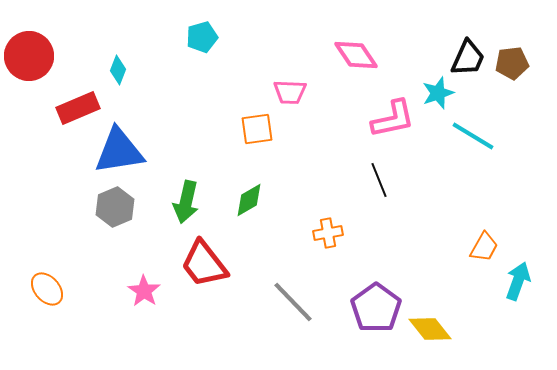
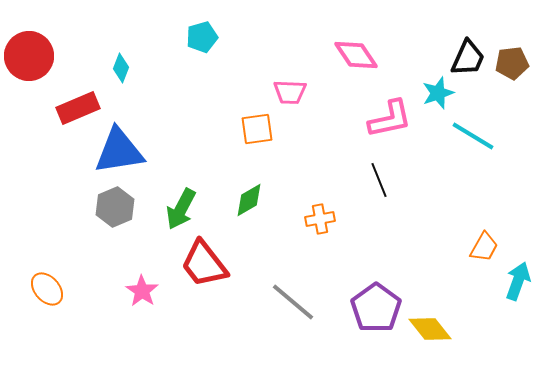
cyan diamond: moved 3 px right, 2 px up
pink L-shape: moved 3 px left
green arrow: moved 5 px left, 7 px down; rotated 15 degrees clockwise
orange cross: moved 8 px left, 14 px up
pink star: moved 2 px left
gray line: rotated 6 degrees counterclockwise
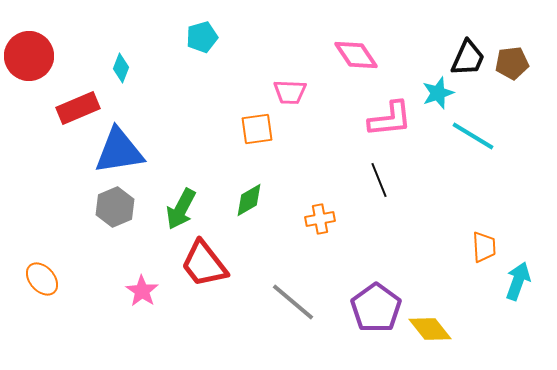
pink L-shape: rotated 6 degrees clockwise
orange trapezoid: rotated 32 degrees counterclockwise
orange ellipse: moved 5 px left, 10 px up
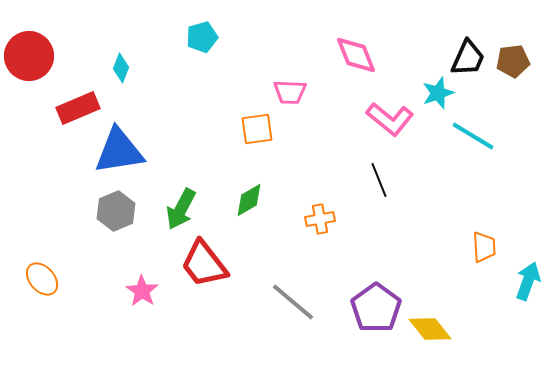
pink diamond: rotated 12 degrees clockwise
brown pentagon: moved 1 px right, 2 px up
pink L-shape: rotated 45 degrees clockwise
gray hexagon: moved 1 px right, 4 px down
cyan arrow: moved 10 px right
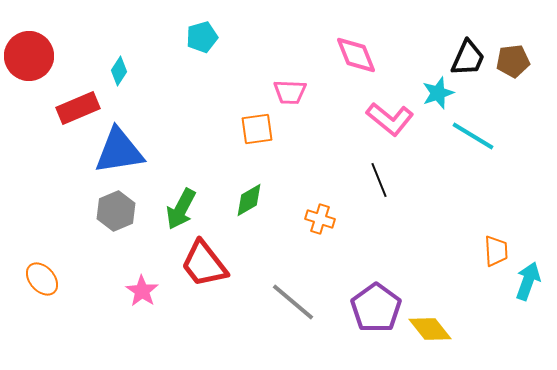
cyan diamond: moved 2 px left, 3 px down; rotated 12 degrees clockwise
orange cross: rotated 28 degrees clockwise
orange trapezoid: moved 12 px right, 4 px down
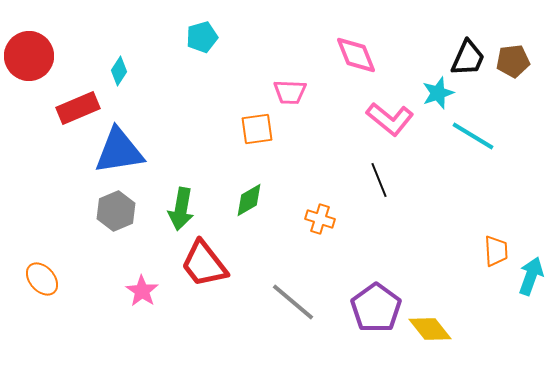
green arrow: rotated 18 degrees counterclockwise
cyan arrow: moved 3 px right, 5 px up
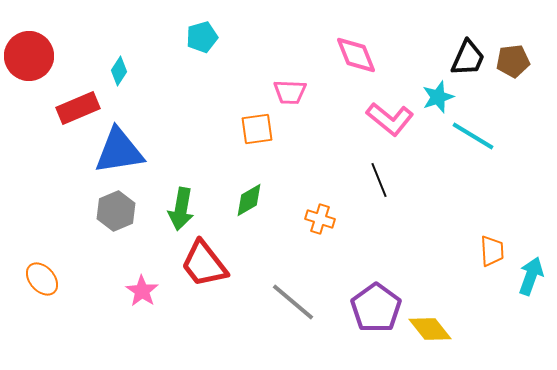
cyan star: moved 4 px down
orange trapezoid: moved 4 px left
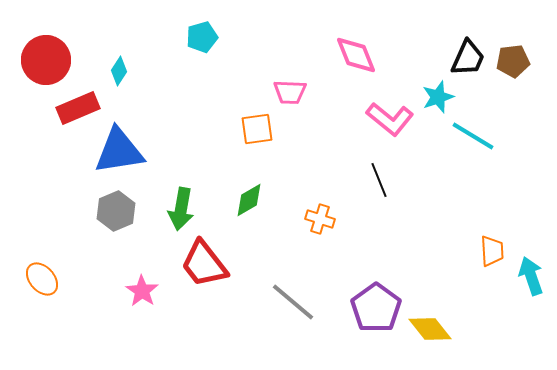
red circle: moved 17 px right, 4 px down
cyan arrow: rotated 39 degrees counterclockwise
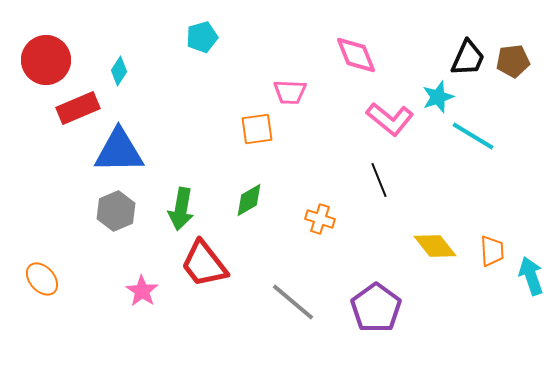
blue triangle: rotated 8 degrees clockwise
yellow diamond: moved 5 px right, 83 px up
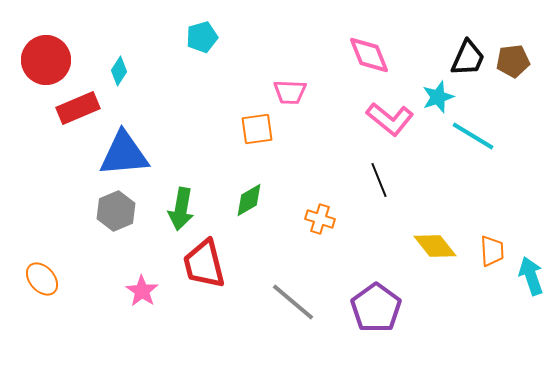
pink diamond: moved 13 px right
blue triangle: moved 5 px right, 3 px down; rotated 4 degrees counterclockwise
red trapezoid: rotated 24 degrees clockwise
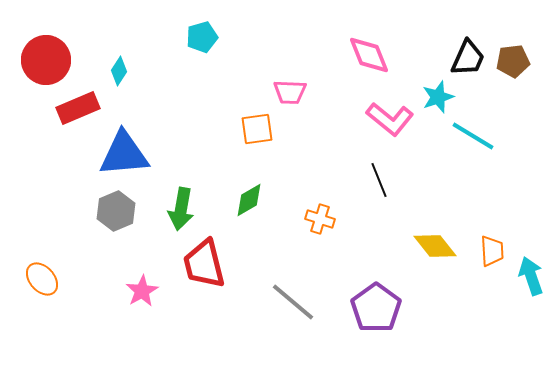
pink star: rotated 8 degrees clockwise
